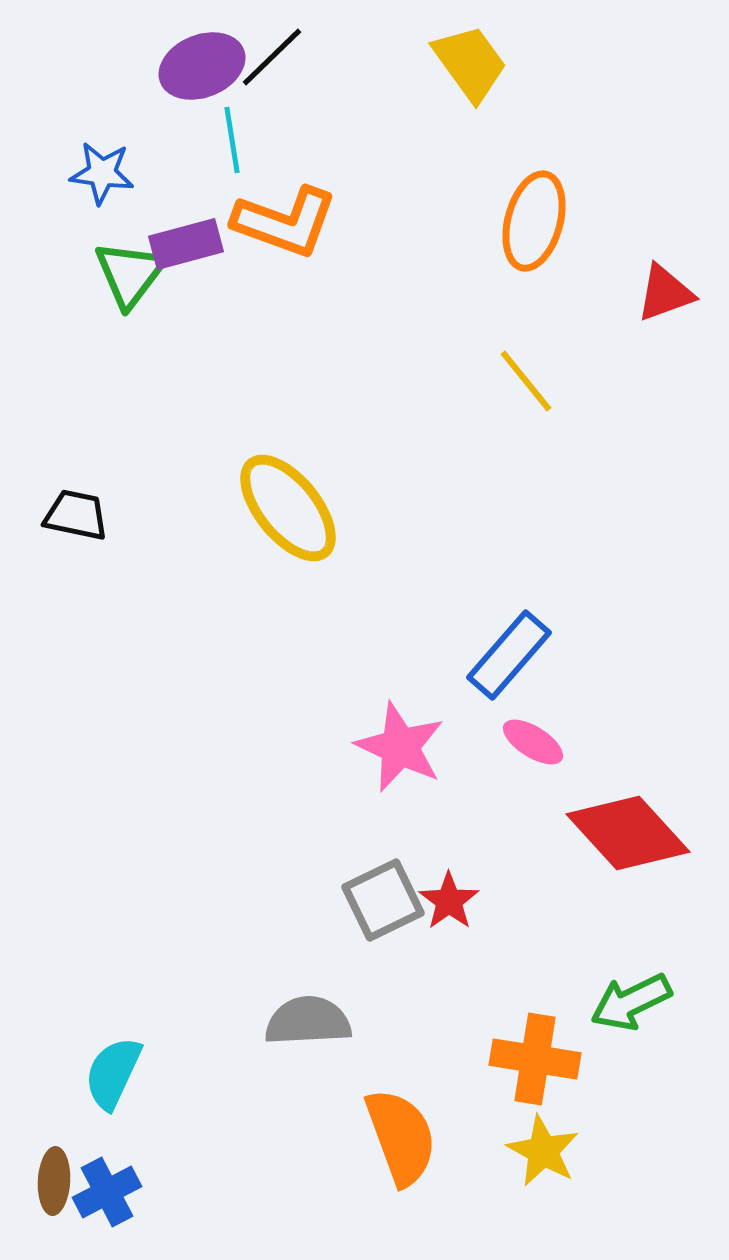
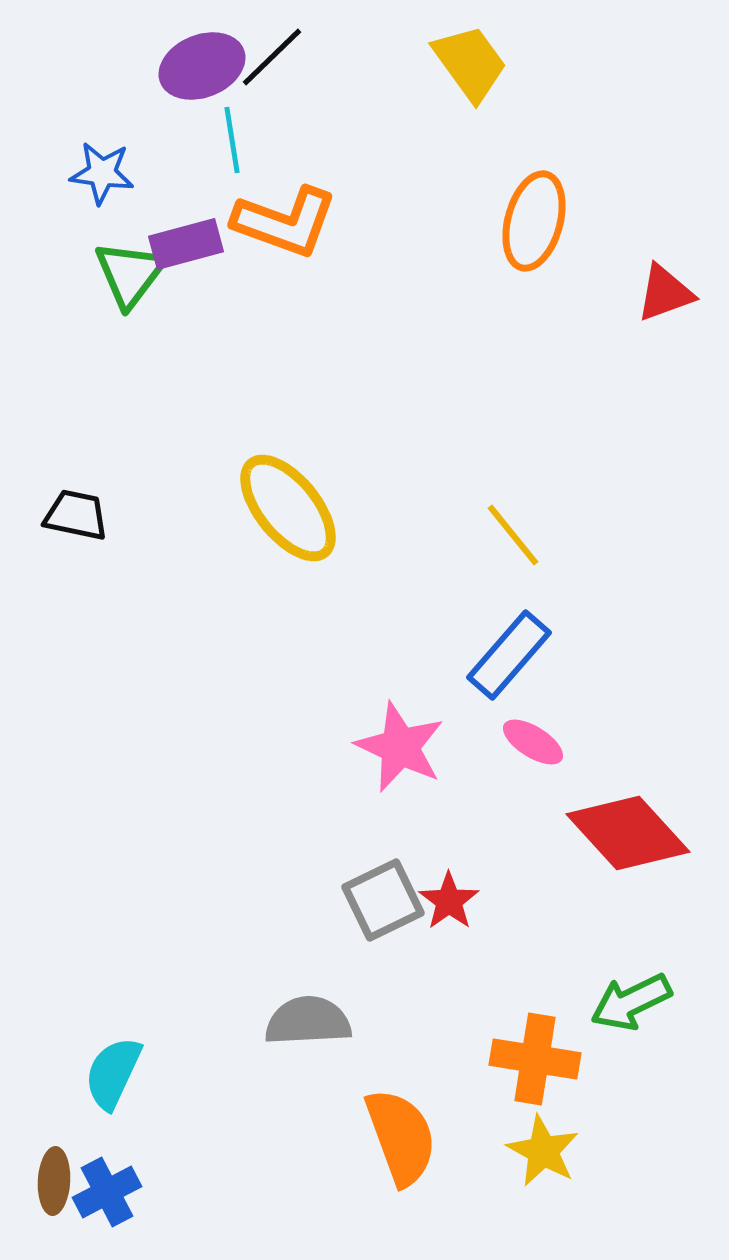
yellow line: moved 13 px left, 154 px down
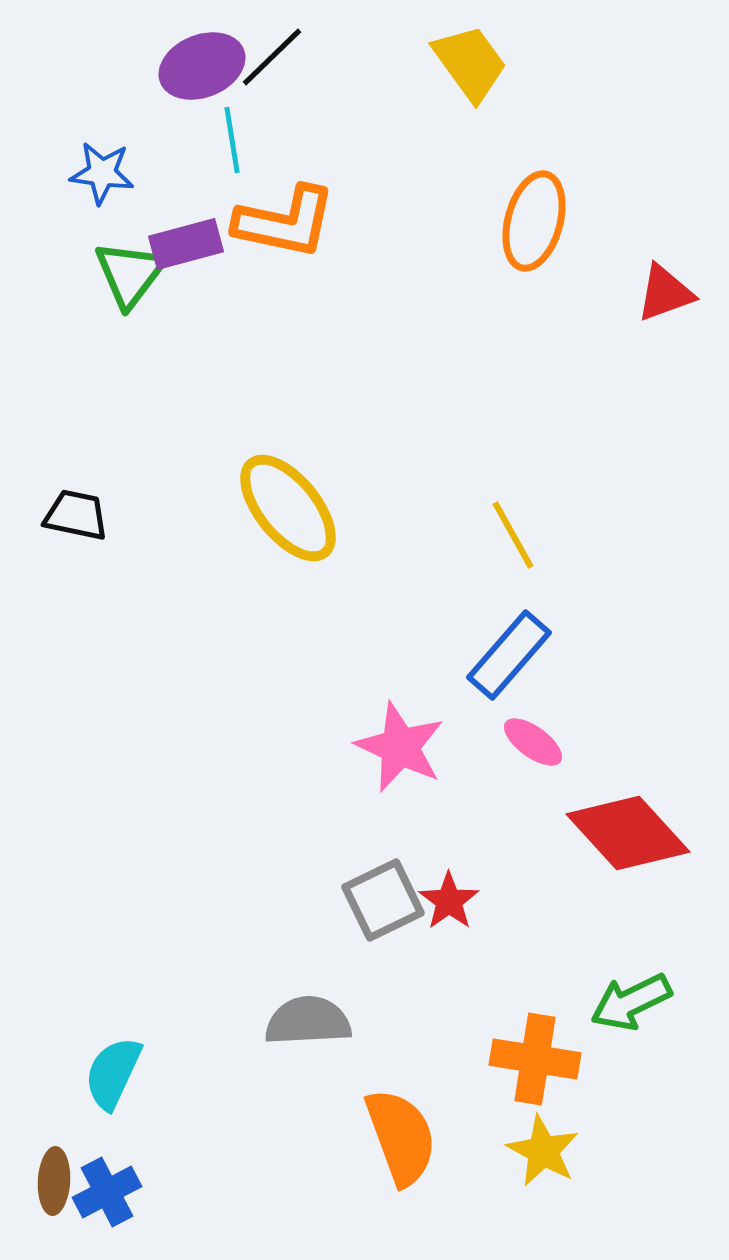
orange L-shape: rotated 8 degrees counterclockwise
yellow line: rotated 10 degrees clockwise
pink ellipse: rotated 4 degrees clockwise
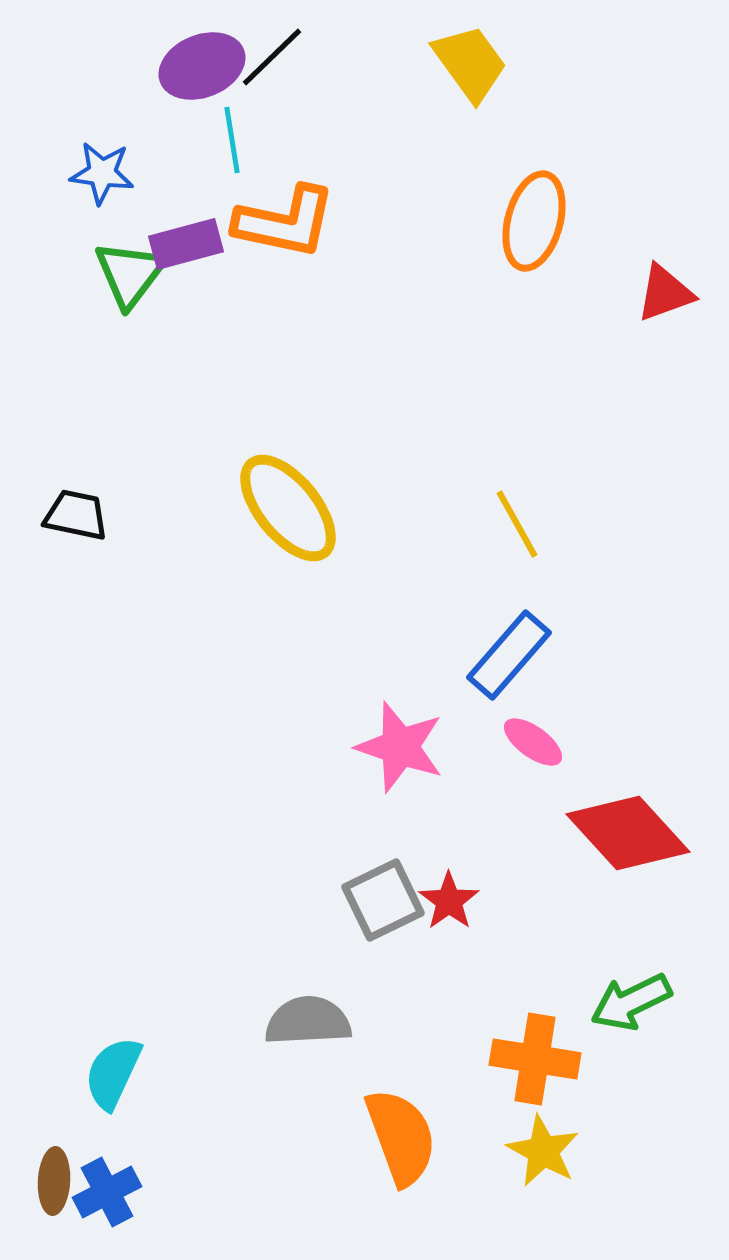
yellow line: moved 4 px right, 11 px up
pink star: rotated 6 degrees counterclockwise
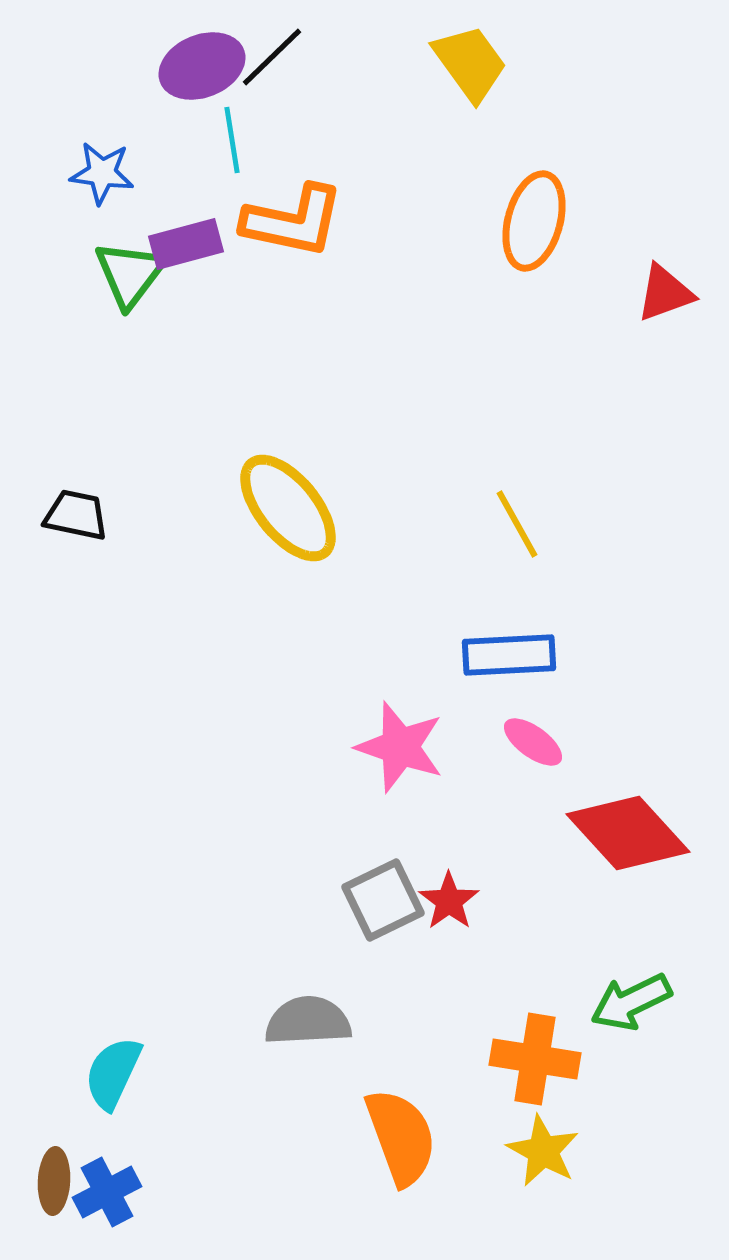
orange L-shape: moved 8 px right, 1 px up
blue rectangle: rotated 46 degrees clockwise
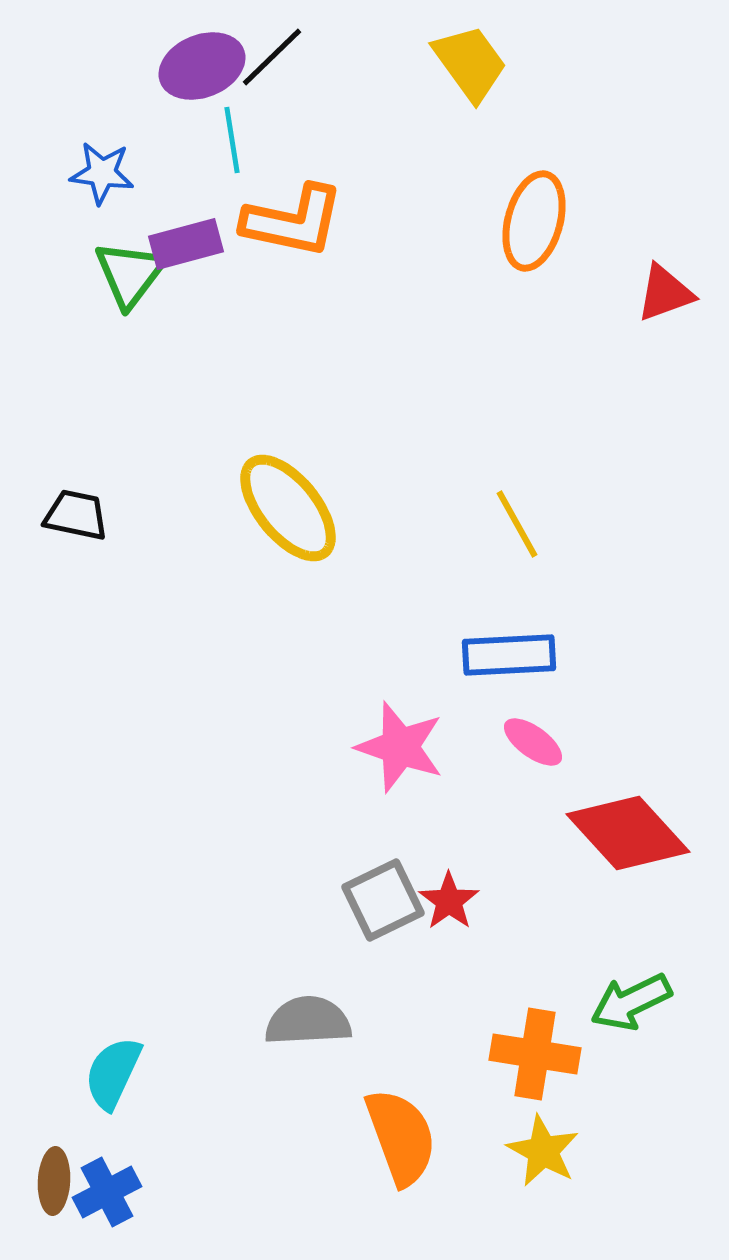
orange cross: moved 5 px up
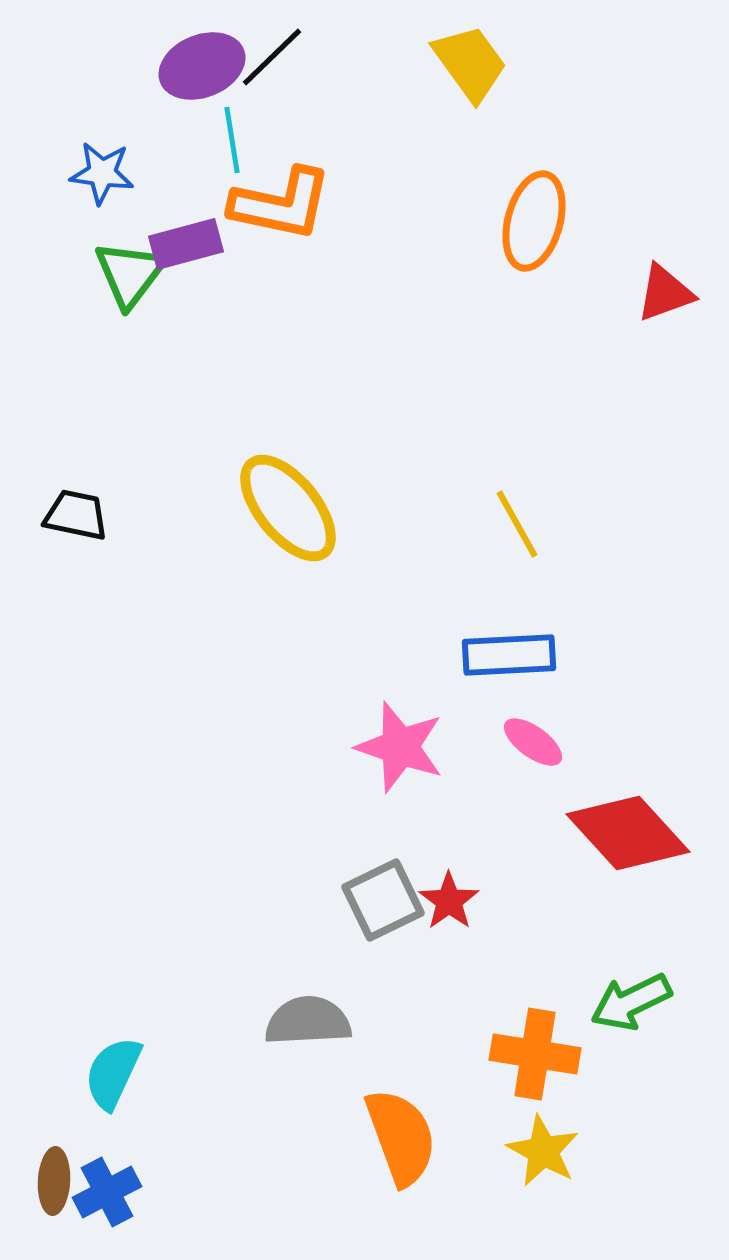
orange L-shape: moved 12 px left, 17 px up
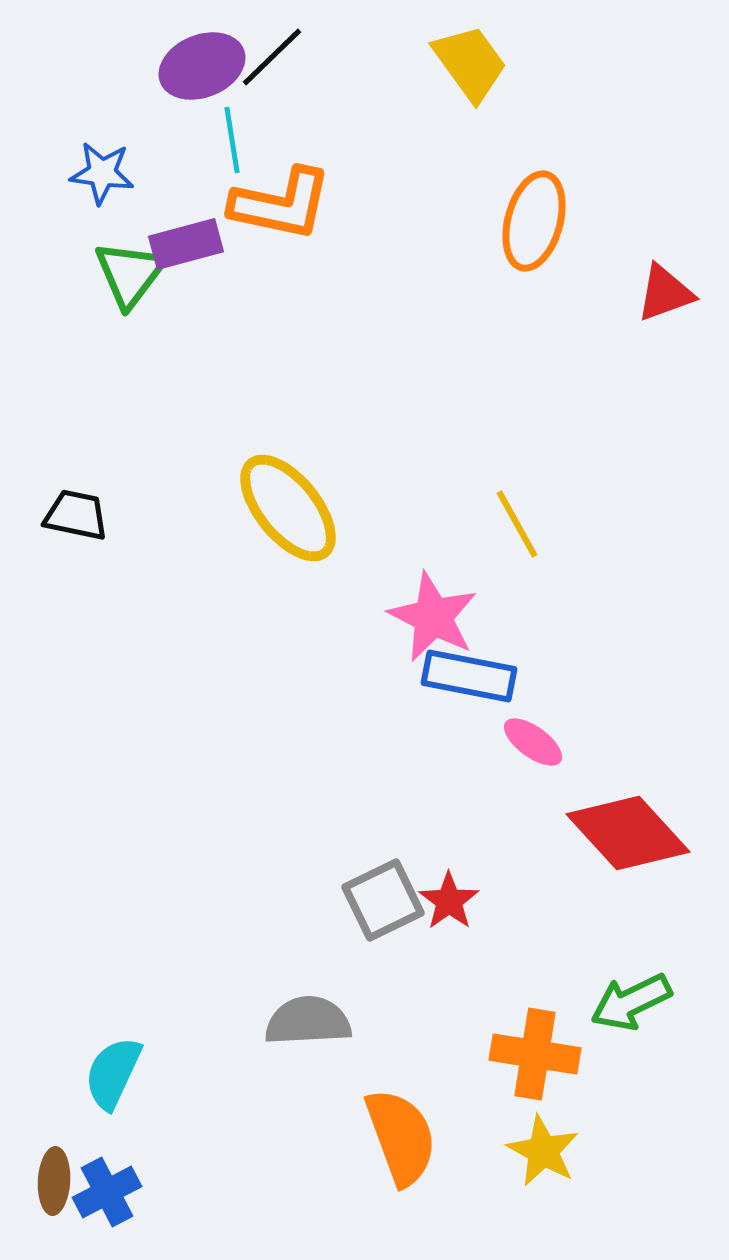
blue rectangle: moved 40 px left, 21 px down; rotated 14 degrees clockwise
pink star: moved 33 px right, 130 px up; rotated 8 degrees clockwise
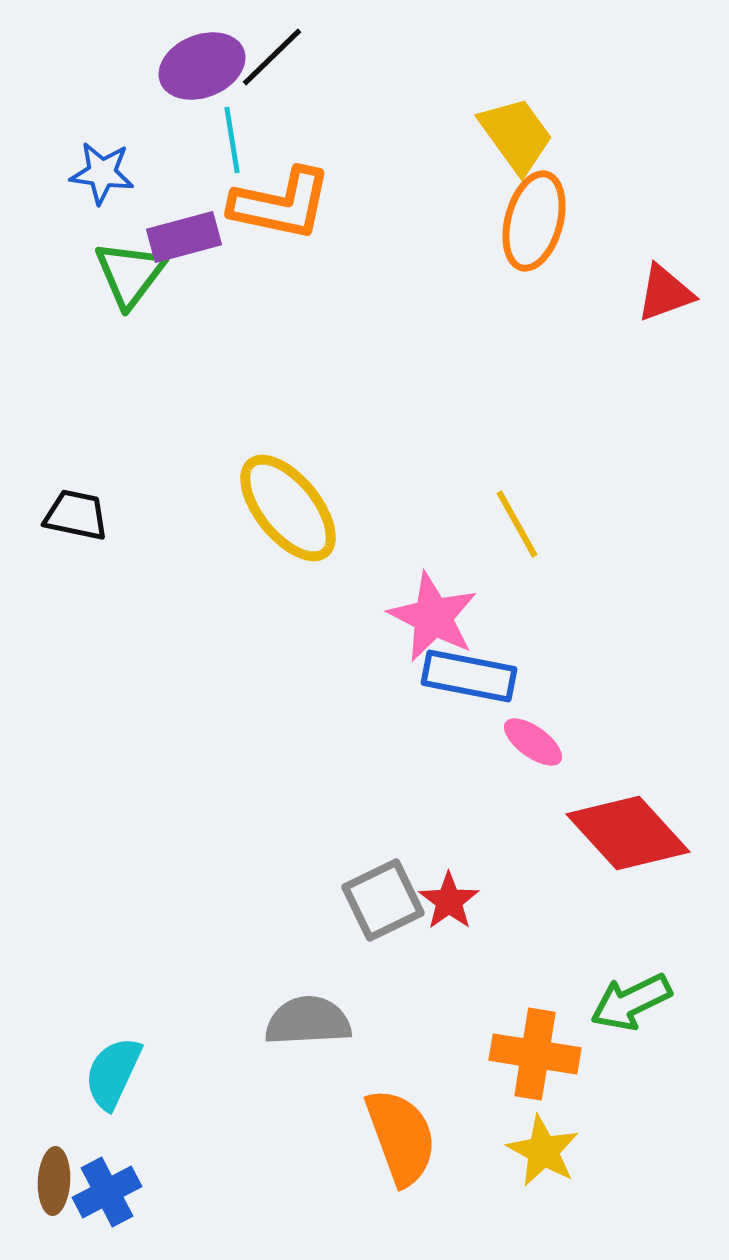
yellow trapezoid: moved 46 px right, 72 px down
purple rectangle: moved 2 px left, 7 px up
